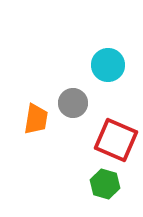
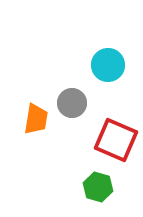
gray circle: moved 1 px left
green hexagon: moved 7 px left, 3 px down
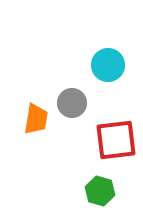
red square: rotated 30 degrees counterclockwise
green hexagon: moved 2 px right, 4 px down
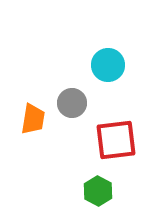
orange trapezoid: moved 3 px left
green hexagon: moved 2 px left; rotated 12 degrees clockwise
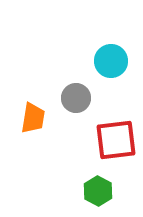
cyan circle: moved 3 px right, 4 px up
gray circle: moved 4 px right, 5 px up
orange trapezoid: moved 1 px up
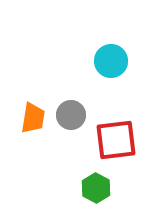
gray circle: moved 5 px left, 17 px down
green hexagon: moved 2 px left, 3 px up
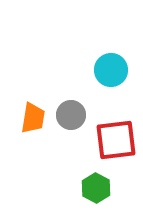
cyan circle: moved 9 px down
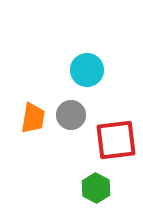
cyan circle: moved 24 px left
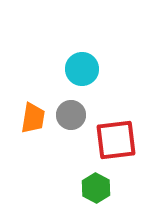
cyan circle: moved 5 px left, 1 px up
